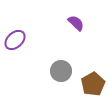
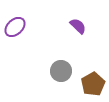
purple semicircle: moved 2 px right, 3 px down
purple ellipse: moved 13 px up
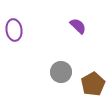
purple ellipse: moved 1 px left, 3 px down; rotated 55 degrees counterclockwise
gray circle: moved 1 px down
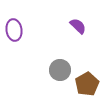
gray circle: moved 1 px left, 2 px up
brown pentagon: moved 6 px left
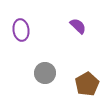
purple ellipse: moved 7 px right
gray circle: moved 15 px left, 3 px down
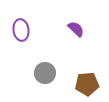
purple semicircle: moved 2 px left, 3 px down
brown pentagon: rotated 25 degrees clockwise
